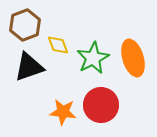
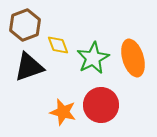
orange star: rotated 8 degrees clockwise
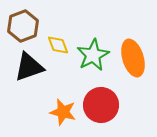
brown hexagon: moved 2 px left, 1 px down
green star: moved 3 px up
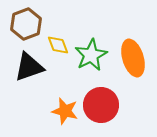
brown hexagon: moved 3 px right, 2 px up
green star: moved 2 px left
orange star: moved 2 px right, 1 px up
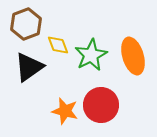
orange ellipse: moved 2 px up
black triangle: rotated 16 degrees counterclockwise
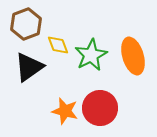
red circle: moved 1 px left, 3 px down
